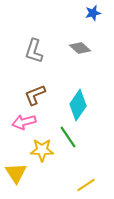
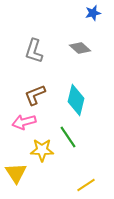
cyan diamond: moved 2 px left, 5 px up; rotated 20 degrees counterclockwise
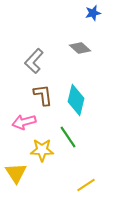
gray L-shape: moved 10 px down; rotated 25 degrees clockwise
brown L-shape: moved 8 px right; rotated 105 degrees clockwise
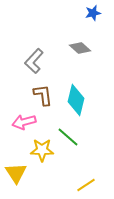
green line: rotated 15 degrees counterclockwise
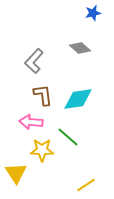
cyan diamond: moved 2 px right, 1 px up; rotated 68 degrees clockwise
pink arrow: moved 7 px right; rotated 20 degrees clockwise
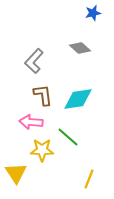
yellow line: moved 3 px right, 6 px up; rotated 36 degrees counterclockwise
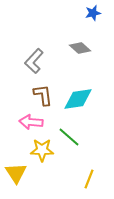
green line: moved 1 px right
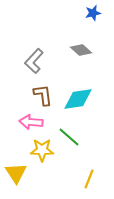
gray diamond: moved 1 px right, 2 px down
